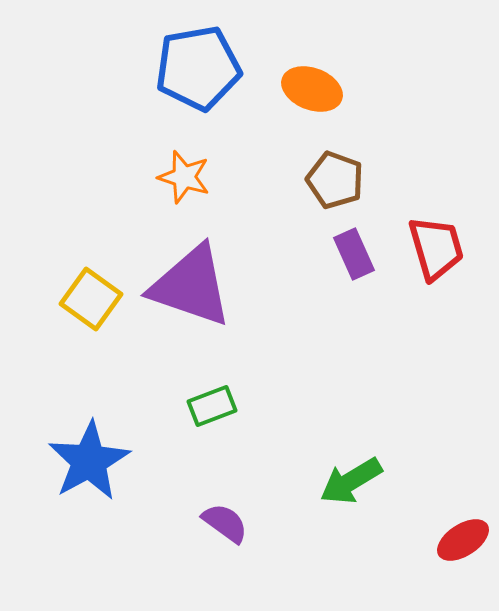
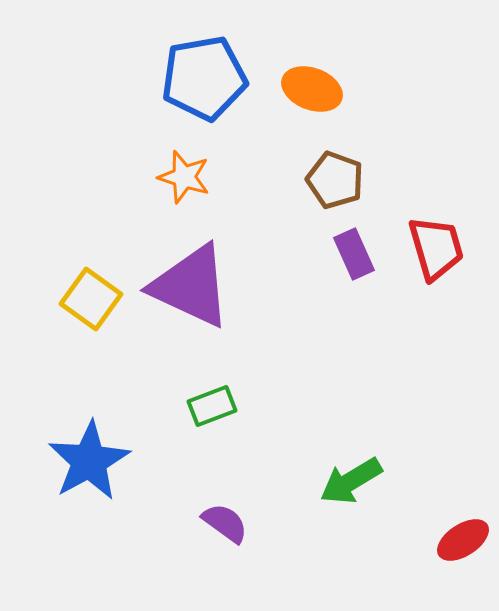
blue pentagon: moved 6 px right, 10 px down
purple triangle: rotated 6 degrees clockwise
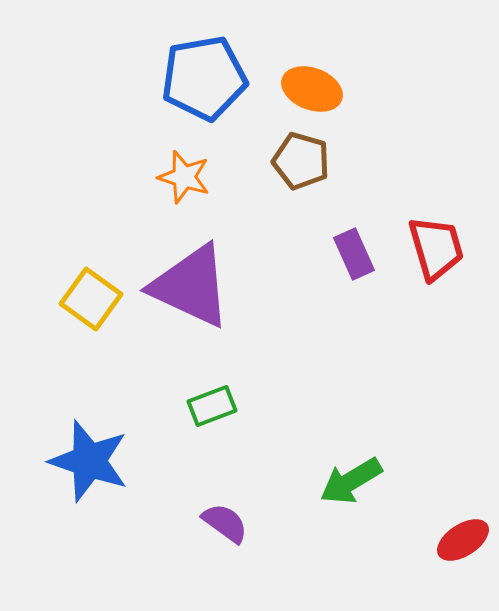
brown pentagon: moved 34 px left, 19 px up; rotated 4 degrees counterclockwise
blue star: rotated 24 degrees counterclockwise
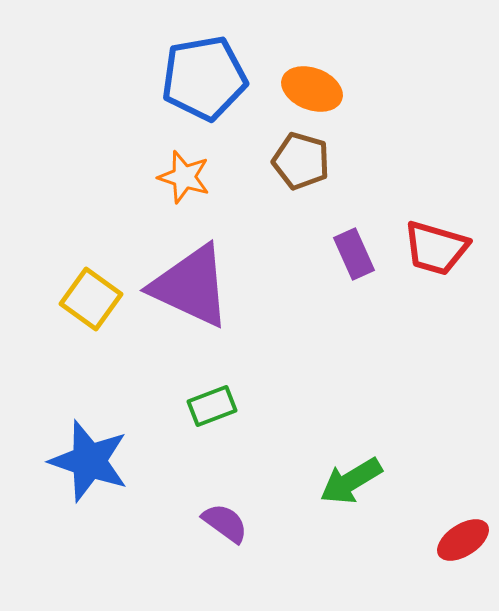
red trapezoid: rotated 122 degrees clockwise
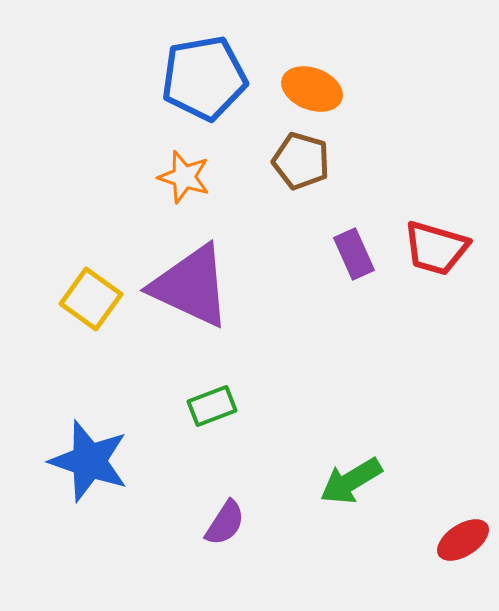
purple semicircle: rotated 87 degrees clockwise
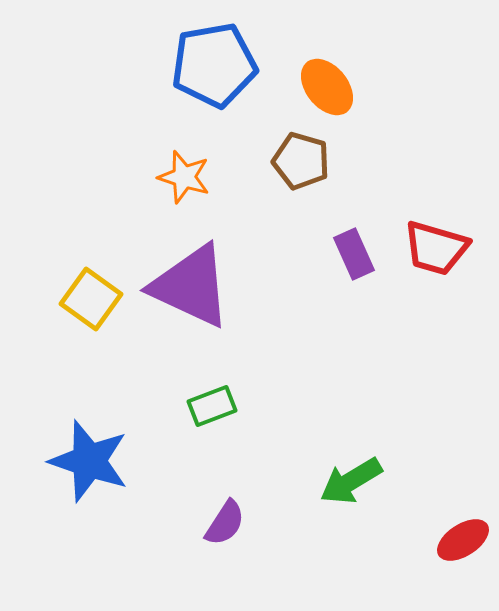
blue pentagon: moved 10 px right, 13 px up
orange ellipse: moved 15 px right, 2 px up; rotated 30 degrees clockwise
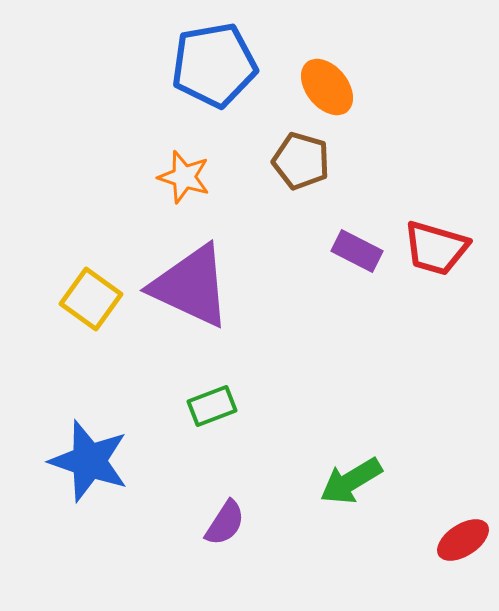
purple rectangle: moved 3 px right, 3 px up; rotated 39 degrees counterclockwise
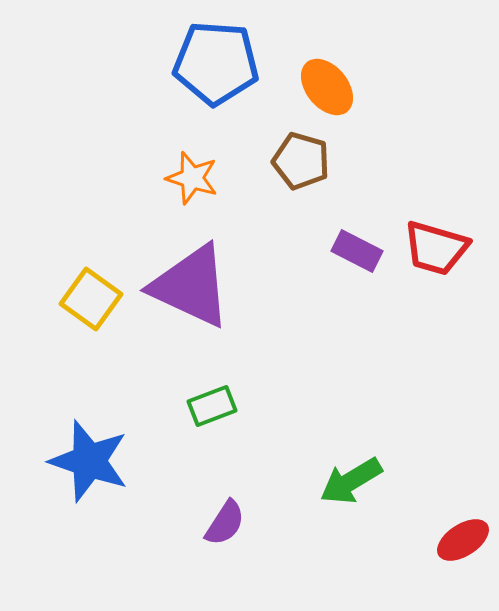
blue pentagon: moved 2 px right, 2 px up; rotated 14 degrees clockwise
orange star: moved 8 px right, 1 px down
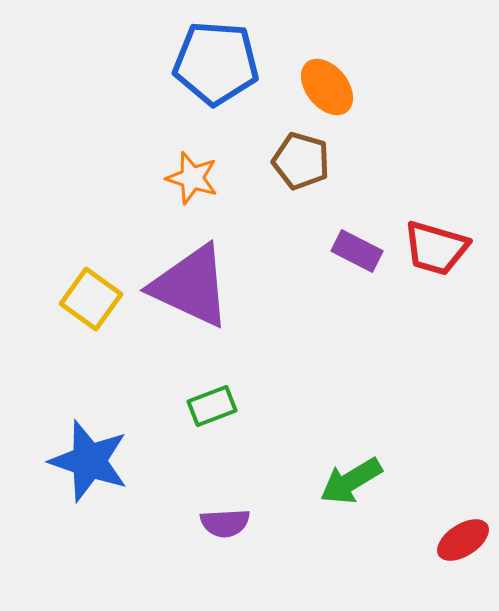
purple semicircle: rotated 54 degrees clockwise
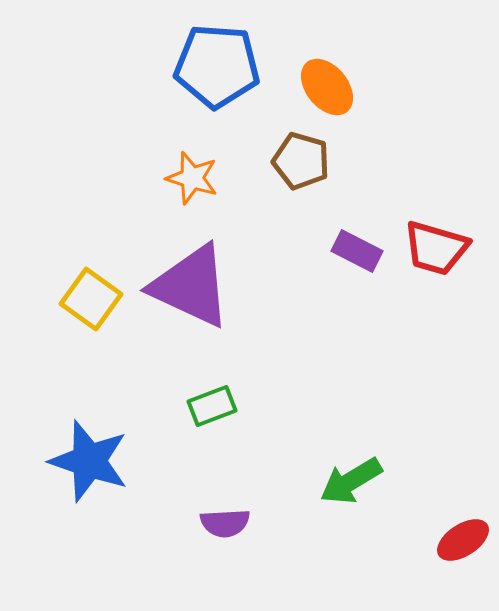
blue pentagon: moved 1 px right, 3 px down
